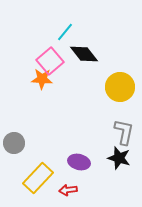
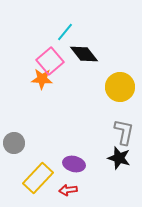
purple ellipse: moved 5 px left, 2 px down
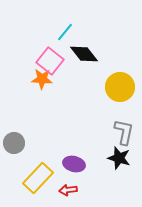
pink square: rotated 12 degrees counterclockwise
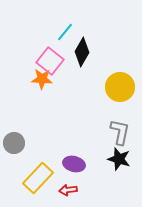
black diamond: moved 2 px left, 2 px up; rotated 68 degrees clockwise
gray L-shape: moved 4 px left
black star: moved 1 px down
